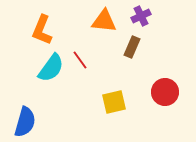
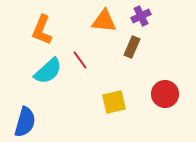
cyan semicircle: moved 3 px left, 3 px down; rotated 12 degrees clockwise
red circle: moved 2 px down
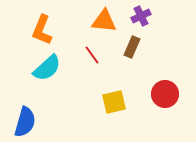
red line: moved 12 px right, 5 px up
cyan semicircle: moved 1 px left, 3 px up
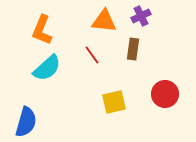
brown rectangle: moved 1 px right, 2 px down; rotated 15 degrees counterclockwise
blue semicircle: moved 1 px right
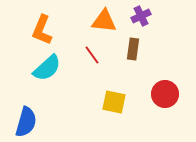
yellow square: rotated 25 degrees clockwise
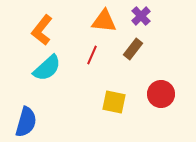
purple cross: rotated 18 degrees counterclockwise
orange L-shape: rotated 16 degrees clockwise
brown rectangle: rotated 30 degrees clockwise
red line: rotated 60 degrees clockwise
red circle: moved 4 px left
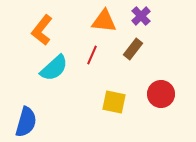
cyan semicircle: moved 7 px right
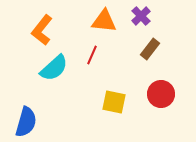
brown rectangle: moved 17 px right
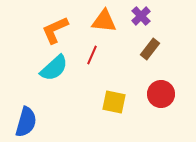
orange L-shape: moved 13 px right; rotated 28 degrees clockwise
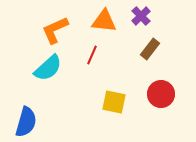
cyan semicircle: moved 6 px left
